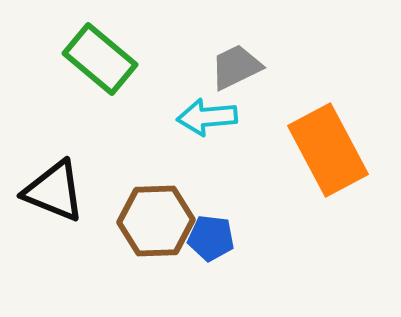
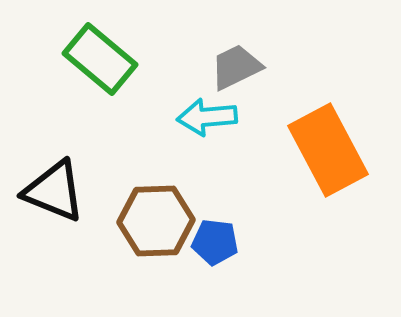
blue pentagon: moved 4 px right, 4 px down
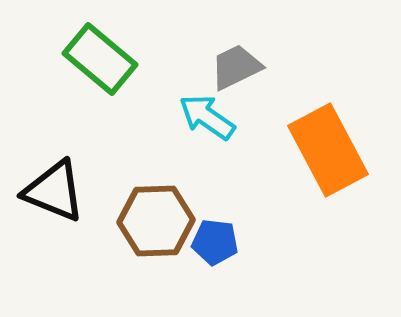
cyan arrow: rotated 40 degrees clockwise
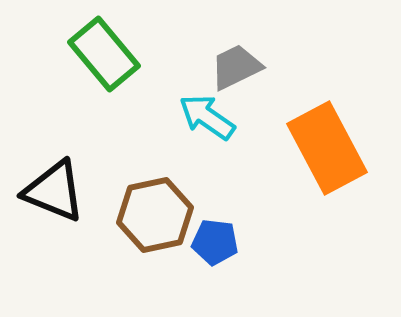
green rectangle: moved 4 px right, 5 px up; rotated 10 degrees clockwise
orange rectangle: moved 1 px left, 2 px up
brown hexagon: moved 1 px left, 6 px up; rotated 10 degrees counterclockwise
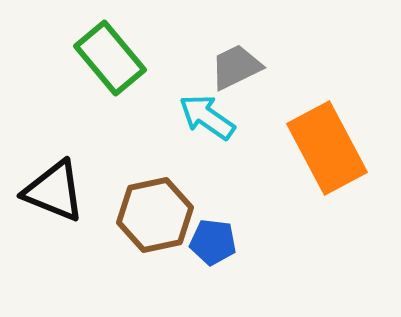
green rectangle: moved 6 px right, 4 px down
blue pentagon: moved 2 px left
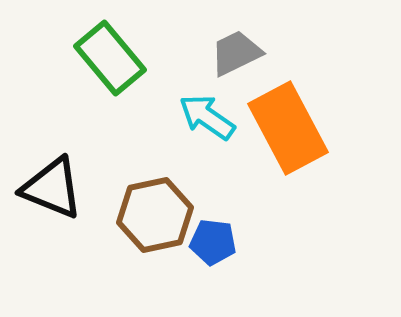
gray trapezoid: moved 14 px up
orange rectangle: moved 39 px left, 20 px up
black triangle: moved 2 px left, 3 px up
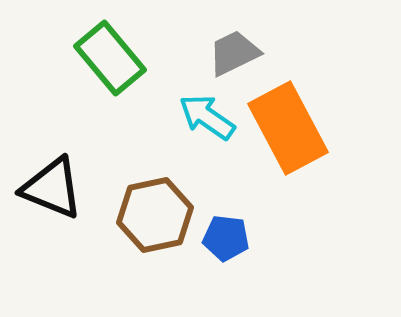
gray trapezoid: moved 2 px left
blue pentagon: moved 13 px right, 4 px up
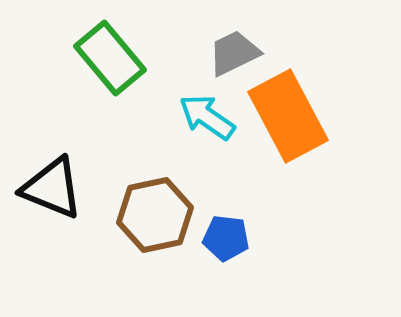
orange rectangle: moved 12 px up
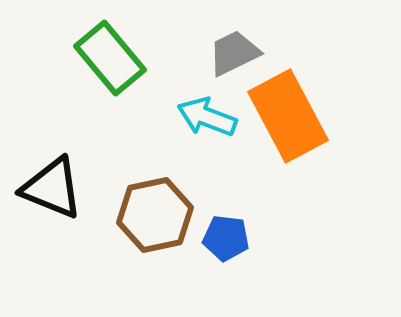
cyan arrow: rotated 14 degrees counterclockwise
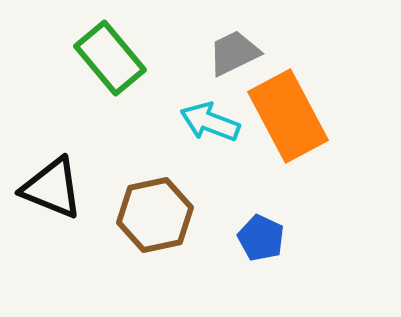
cyan arrow: moved 3 px right, 5 px down
blue pentagon: moved 35 px right; rotated 18 degrees clockwise
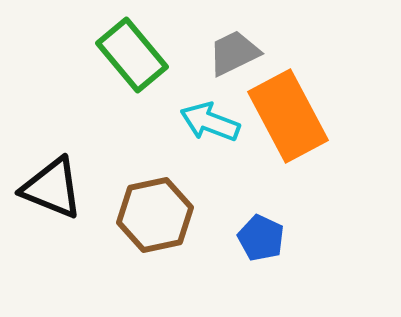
green rectangle: moved 22 px right, 3 px up
